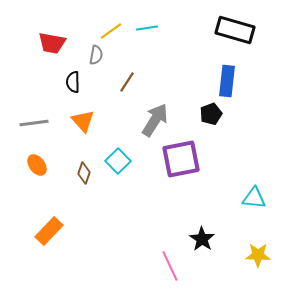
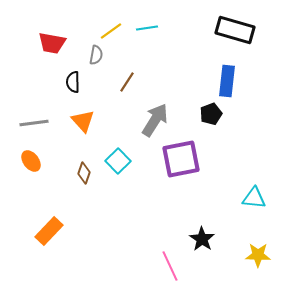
orange ellipse: moved 6 px left, 4 px up
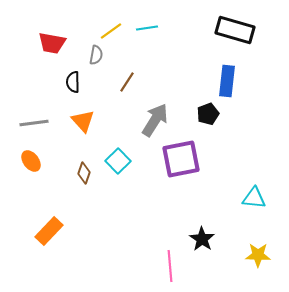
black pentagon: moved 3 px left
pink line: rotated 20 degrees clockwise
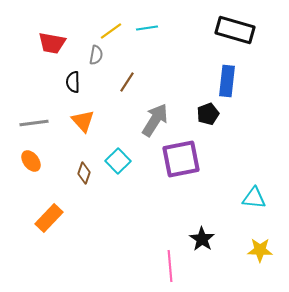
orange rectangle: moved 13 px up
yellow star: moved 2 px right, 5 px up
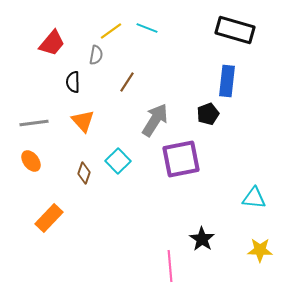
cyan line: rotated 30 degrees clockwise
red trapezoid: rotated 60 degrees counterclockwise
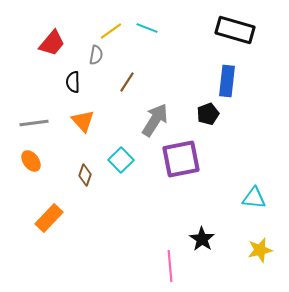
cyan square: moved 3 px right, 1 px up
brown diamond: moved 1 px right, 2 px down
yellow star: rotated 15 degrees counterclockwise
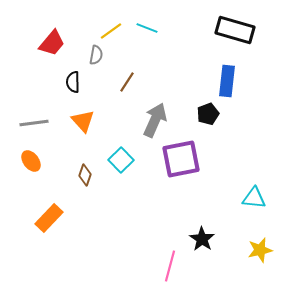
gray arrow: rotated 8 degrees counterclockwise
pink line: rotated 20 degrees clockwise
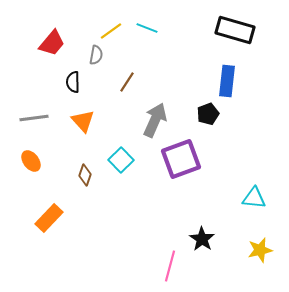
gray line: moved 5 px up
purple square: rotated 9 degrees counterclockwise
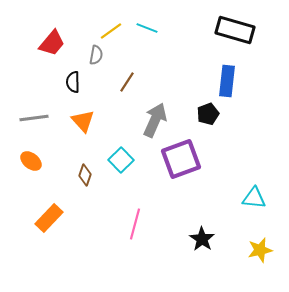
orange ellipse: rotated 15 degrees counterclockwise
pink line: moved 35 px left, 42 px up
